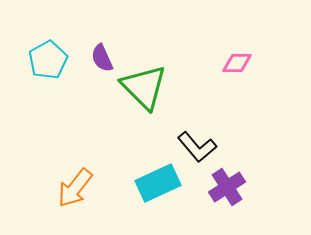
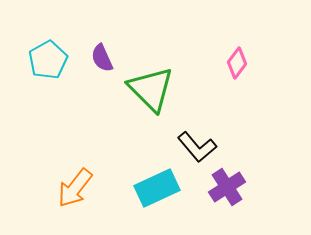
pink diamond: rotated 52 degrees counterclockwise
green triangle: moved 7 px right, 2 px down
cyan rectangle: moved 1 px left, 5 px down
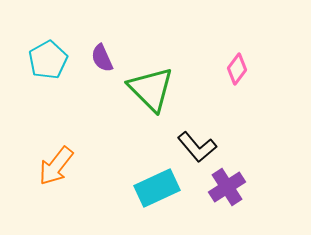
pink diamond: moved 6 px down
orange arrow: moved 19 px left, 22 px up
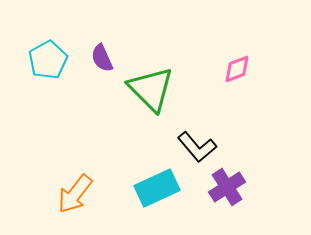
pink diamond: rotated 32 degrees clockwise
orange arrow: moved 19 px right, 28 px down
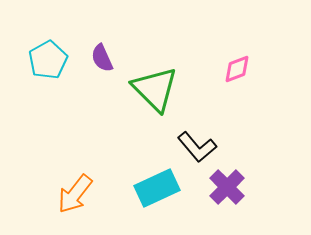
green triangle: moved 4 px right
purple cross: rotated 12 degrees counterclockwise
